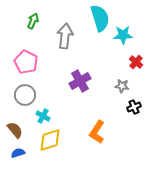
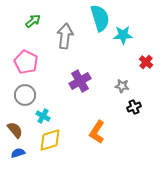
green arrow: rotated 28 degrees clockwise
red cross: moved 10 px right
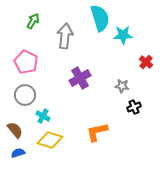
green arrow: rotated 21 degrees counterclockwise
purple cross: moved 3 px up
orange L-shape: rotated 45 degrees clockwise
yellow diamond: rotated 35 degrees clockwise
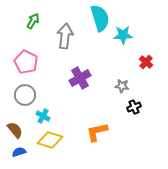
blue semicircle: moved 1 px right, 1 px up
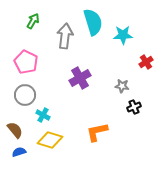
cyan semicircle: moved 7 px left, 4 px down
red cross: rotated 16 degrees clockwise
cyan cross: moved 1 px up
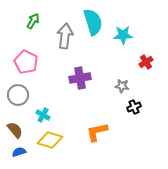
purple cross: rotated 20 degrees clockwise
gray circle: moved 7 px left
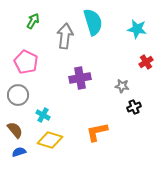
cyan star: moved 14 px right, 6 px up; rotated 12 degrees clockwise
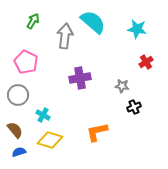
cyan semicircle: rotated 32 degrees counterclockwise
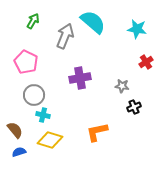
gray arrow: rotated 15 degrees clockwise
gray circle: moved 16 px right
cyan cross: rotated 16 degrees counterclockwise
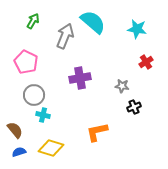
yellow diamond: moved 1 px right, 8 px down
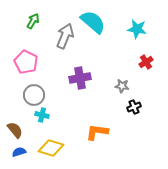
cyan cross: moved 1 px left
orange L-shape: rotated 20 degrees clockwise
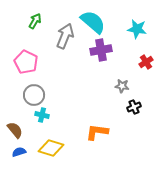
green arrow: moved 2 px right
purple cross: moved 21 px right, 28 px up
